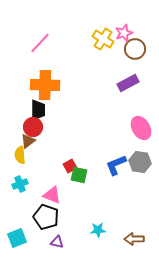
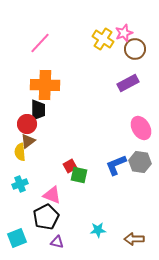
red circle: moved 6 px left, 3 px up
yellow semicircle: moved 3 px up
black pentagon: rotated 25 degrees clockwise
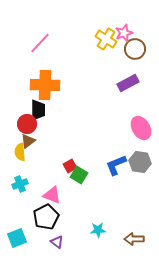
yellow cross: moved 3 px right
green square: rotated 18 degrees clockwise
purple triangle: rotated 24 degrees clockwise
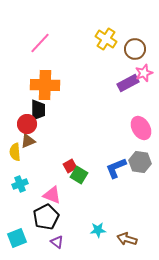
pink star: moved 20 px right, 40 px down
brown triangle: rotated 14 degrees clockwise
yellow semicircle: moved 5 px left
blue L-shape: moved 3 px down
brown arrow: moved 7 px left; rotated 18 degrees clockwise
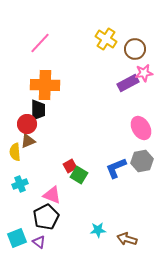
pink star: rotated 12 degrees clockwise
gray hexagon: moved 2 px right, 1 px up; rotated 20 degrees counterclockwise
purple triangle: moved 18 px left
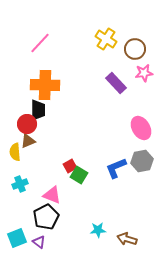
purple rectangle: moved 12 px left; rotated 75 degrees clockwise
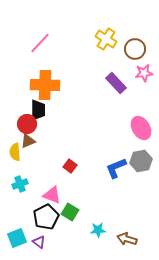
gray hexagon: moved 1 px left
red square: rotated 24 degrees counterclockwise
green square: moved 9 px left, 37 px down
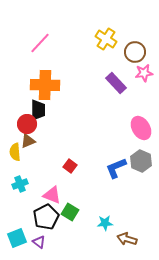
brown circle: moved 3 px down
gray hexagon: rotated 25 degrees counterclockwise
cyan star: moved 7 px right, 7 px up
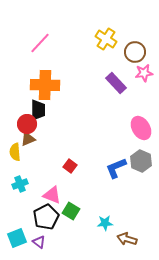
brown triangle: moved 2 px up
green square: moved 1 px right, 1 px up
